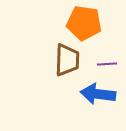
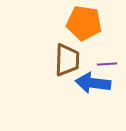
blue arrow: moved 5 px left, 11 px up
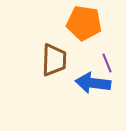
brown trapezoid: moved 13 px left
purple line: moved 1 px up; rotated 72 degrees clockwise
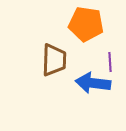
orange pentagon: moved 2 px right, 1 px down
purple line: moved 3 px right, 1 px up; rotated 18 degrees clockwise
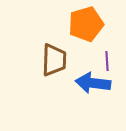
orange pentagon: rotated 24 degrees counterclockwise
purple line: moved 3 px left, 1 px up
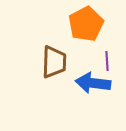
orange pentagon: rotated 12 degrees counterclockwise
brown trapezoid: moved 2 px down
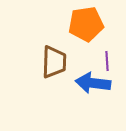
orange pentagon: rotated 20 degrees clockwise
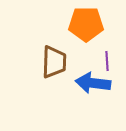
orange pentagon: rotated 8 degrees clockwise
